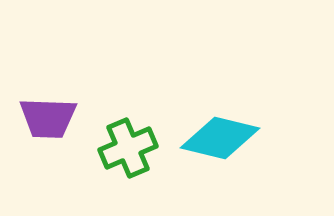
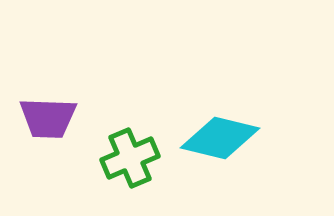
green cross: moved 2 px right, 10 px down
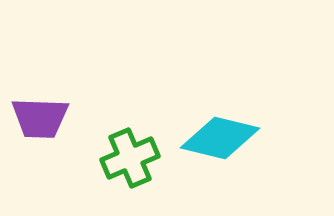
purple trapezoid: moved 8 px left
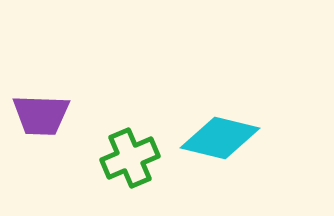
purple trapezoid: moved 1 px right, 3 px up
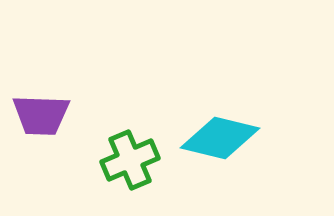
green cross: moved 2 px down
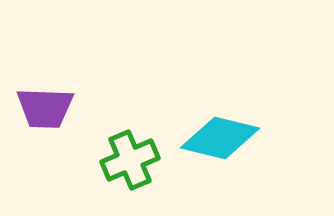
purple trapezoid: moved 4 px right, 7 px up
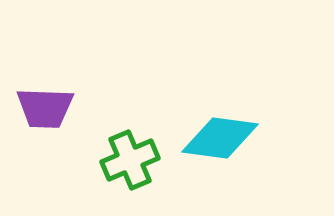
cyan diamond: rotated 6 degrees counterclockwise
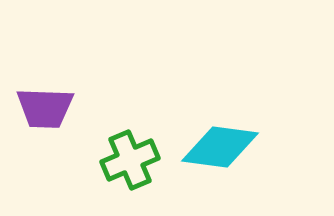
cyan diamond: moved 9 px down
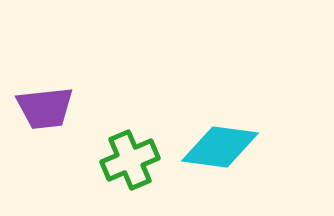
purple trapezoid: rotated 8 degrees counterclockwise
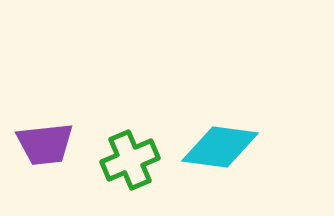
purple trapezoid: moved 36 px down
